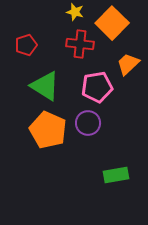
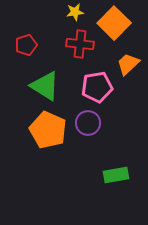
yellow star: rotated 24 degrees counterclockwise
orange square: moved 2 px right
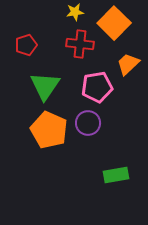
green triangle: rotated 32 degrees clockwise
orange pentagon: moved 1 px right
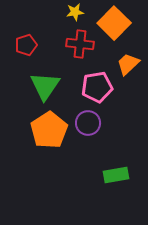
orange pentagon: rotated 15 degrees clockwise
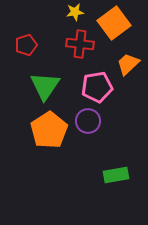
orange square: rotated 8 degrees clockwise
purple circle: moved 2 px up
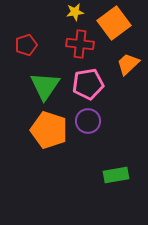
pink pentagon: moved 9 px left, 3 px up
orange pentagon: rotated 21 degrees counterclockwise
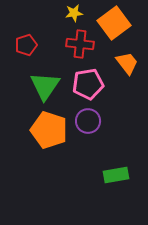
yellow star: moved 1 px left, 1 px down
orange trapezoid: moved 1 px left, 1 px up; rotated 95 degrees clockwise
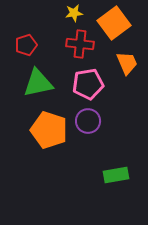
orange trapezoid: rotated 15 degrees clockwise
green triangle: moved 7 px left, 3 px up; rotated 44 degrees clockwise
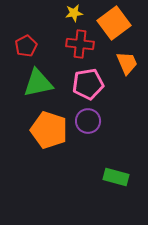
red pentagon: moved 1 px down; rotated 10 degrees counterclockwise
green rectangle: moved 2 px down; rotated 25 degrees clockwise
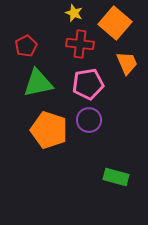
yellow star: rotated 30 degrees clockwise
orange square: moved 1 px right; rotated 12 degrees counterclockwise
purple circle: moved 1 px right, 1 px up
